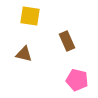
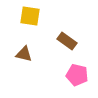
brown rectangle: rotated 30 degrees counterclockwise
pink pentagon: moved 5 px up
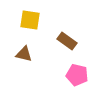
yellow square: moved 4 px down
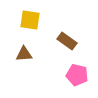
brown triangle: rotated 18 degrees counterclockwise
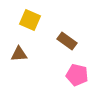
yellow square: rotated 15 degrees clockwise
brown triangle: moved 5 px left
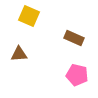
yellow square: moved 1 px left, 4 px up
brown rectangle: moved 7 px right, 3 px up; rotated 12 degrees counterclockwise
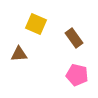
yellow square: moved 7 px right, 8 px down
brown rectangle: rotated 30 degrees clockwise
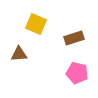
brown rectangle: rotated 72 degrees counterclockwise
pink pentagon: moved 2 px up
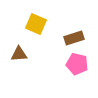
pink pentagon: moved 9 px up
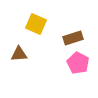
brown rectangle: moved 1 px left
pink pentagon: moved 1 px right, 1 px up; rotated 15 degrees clockwise
